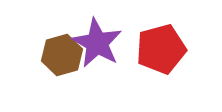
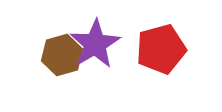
purple star: moved 2 px left, 1 px down; rotated 12 degrees clockwise
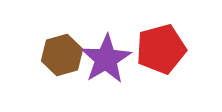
purple star: moved 11 px right, 15 px down
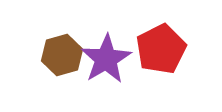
red pentagon: rotated 12 degrees counterclockwise
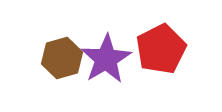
brown hexagon: moved 3 px down
